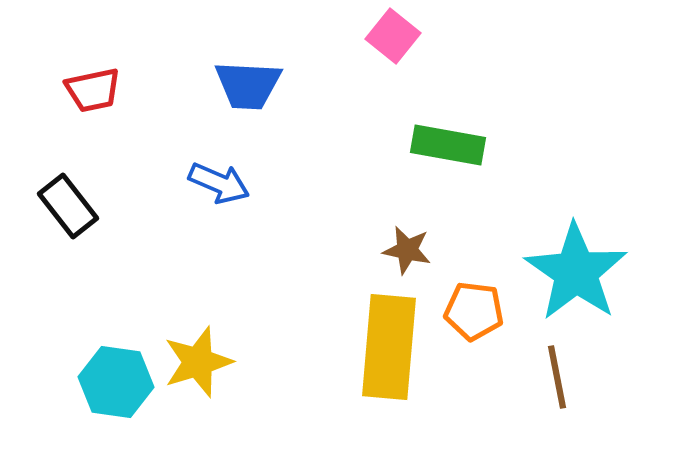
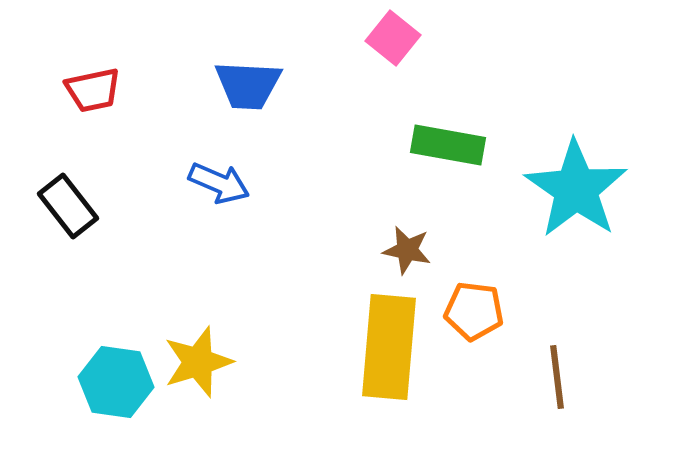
pink square: moved 2 px down
cyan star: moved 83 px up
brown line: rotated 4 degrees clockwise
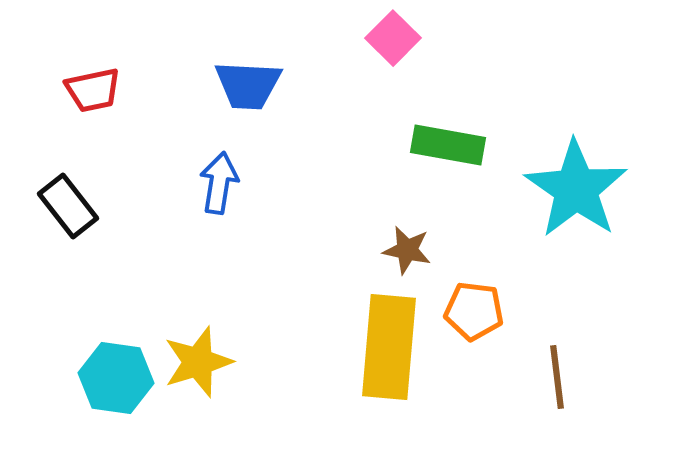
pink square: rotated 6 degrees clockwise
blue arrow: rotated 104 degrees counterclockwise
cyan hexagon: moved 4 px up
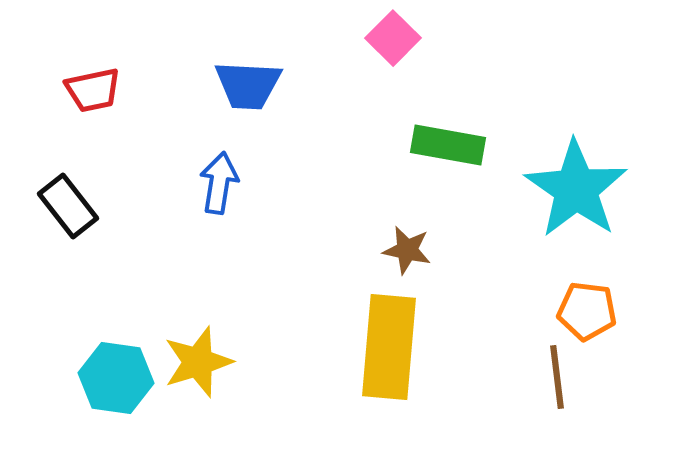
orange pentagon: moved 113 px right
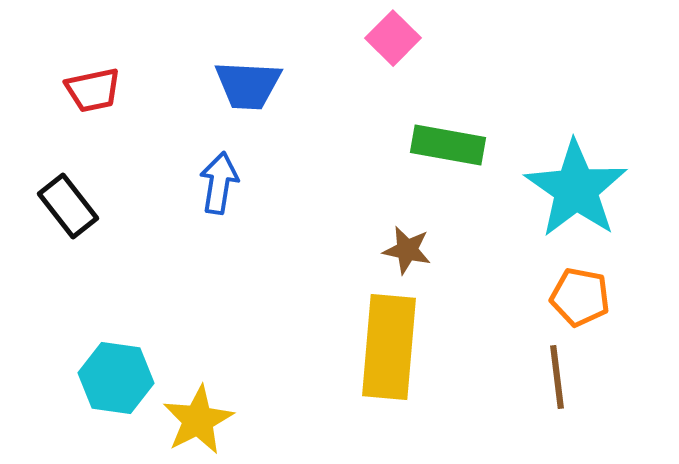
orange pentagon: moved 7 px left, 14 px up; rotated 4 degrees clockwise
yellow star: moved 58 px down; rotated 10 degrees counterclockwise
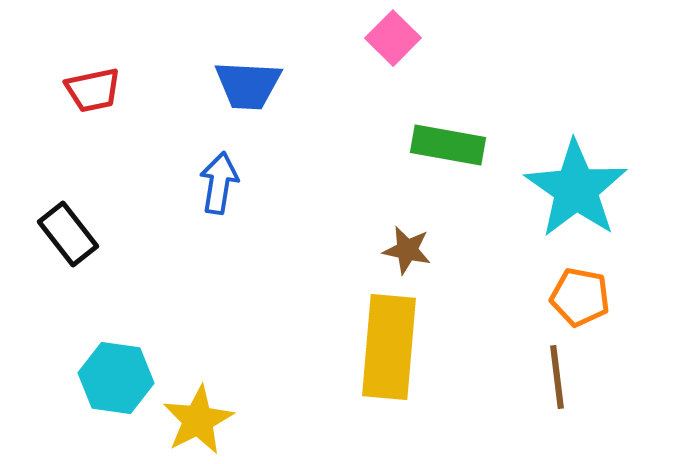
black rectangle: moved 28 px down
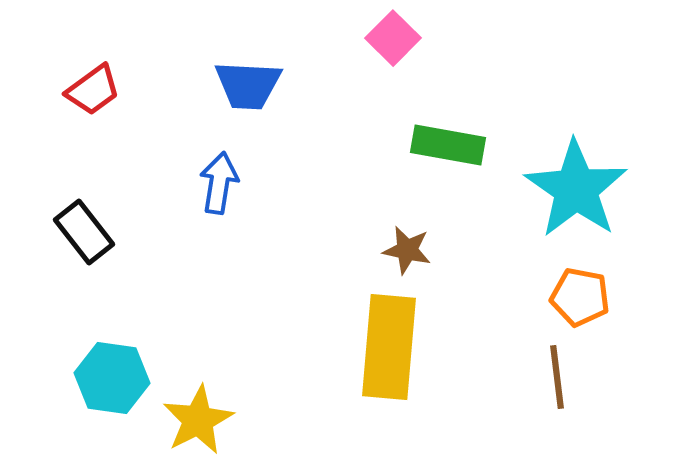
red trapezoid: rotated 24 degrees counterclockwise
black rectangle: moved 16 px right, 2 px up
cyan hexagon: moved 4 px left
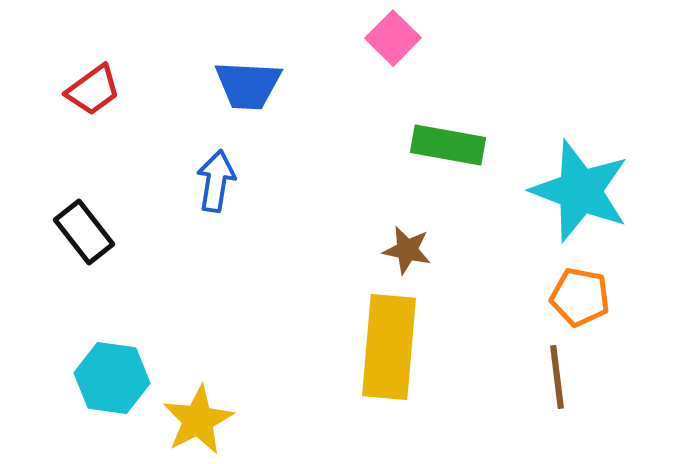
blue arrow: moved 3 px left, 2 px up
cyan star: moved 4 px right, 2 px down; rotated 14 degrees counterclockwise
